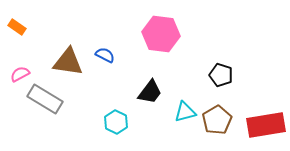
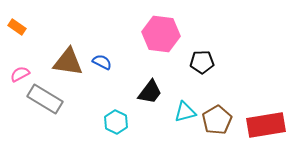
blue semicircle: moved 3 px left, 7 px down
black pentagon: moved 19 px left, 13 px up; rotated 20 degrees counterclockwise
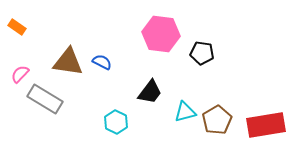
black pentagon: moved 9 px up; rotated 10 degrees clockwise
pink semicircle: rotated 18 degrees counterclockwise
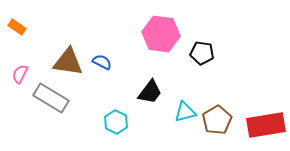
pink semicircle: rotated 18 degrees counterclockwise
gray rectangle: moved 6 px right, 1 px up
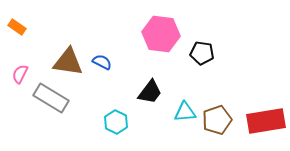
cyan triangle: rotated 10 degrees clockwise
brown pentagon: rotated 12 degrees clockwise
red rectangle: moved 4 px up
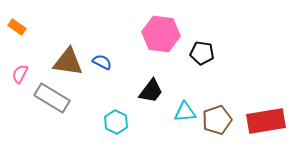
black trapezoid: moved 1 px right, 1 px up
gray rectangle: moved 1 px right
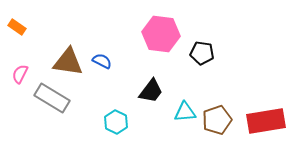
blue semicircle: moved 1 px up
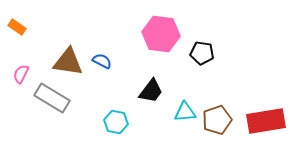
pink semicircle: moved 1 px right
cyan hexagon: rotated 15 degrees counterclockwise
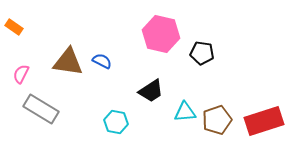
orange rectangle: moved 3 px left
pink hexagon: rotated 6 degrees clockwise
black trapezoid: rotated 20 degrees clockwise
gray rectangle: moved 11 px left, 11 px down
red rectangle: moved 2 px left; rotated 9 degrees counterclockwise
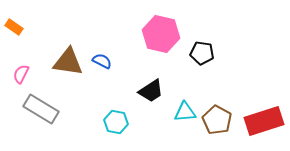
brown pentagon: rotated 24 degrees counterclockwise
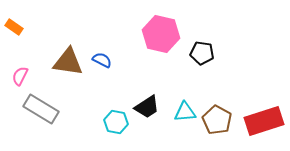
blue semicircle: moved 1 px up
pink semicircle: moved 1 px left, 2 px down
black trapezoid: moved 4 px left, 16 px down
